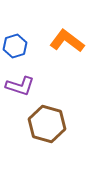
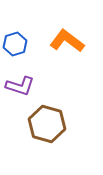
blue hexagon: moved 2 px up
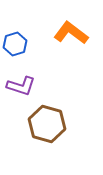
orange L-shape: moved 4 px right, 8 px up
purple L-shape: moved 1 px right
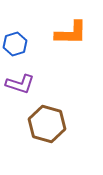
orange L-shape: rotated 144 degrees clockwise
purple L-shape: moved 1 px left, 2 px up
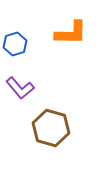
purple L-shape: moved 4 px down; rotated 32 degrees clockwise
brown hexagon: moved 4 px right, 4 px down
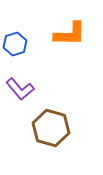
orange L-shape: moved 1 px left, 1 px down
purple L-shape: moved 1 px down
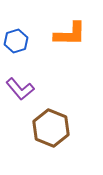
blue hexagon: moved 1 px right, 3 px up
brown hexagon: rotated 6 degrees clockwise
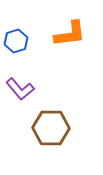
orange L-shape: rotated 8 degrees counterclockwise
brown hexagon: rotated 21 degrees counterclockwise
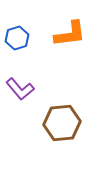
blue hexagon: moved 1 px right, 3 px up
brown hexagon: moved 11 px right, 5 px up; rotated 6 degrees counterclockwise
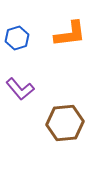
brown hexagon: moved 3 px right
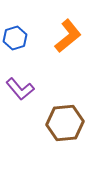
orange L-shape: moved 2 px left, 2 px down; rotated 32 degrees counterclockwise
blue hexagon: moved 2 px left
